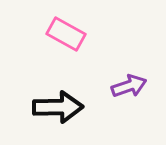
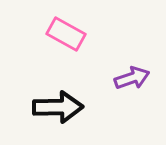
purple arrow: moved 3 px right, 8 px up
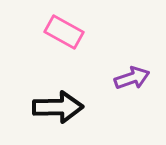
pink rectangle: moved 2 px left, 2 px up
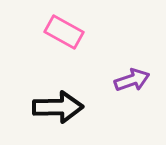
purple arrow: moved 2 px down
